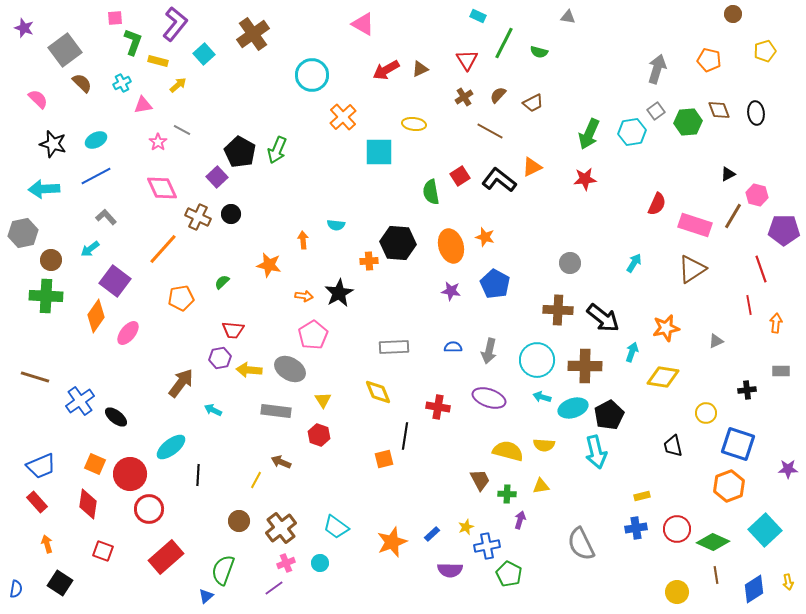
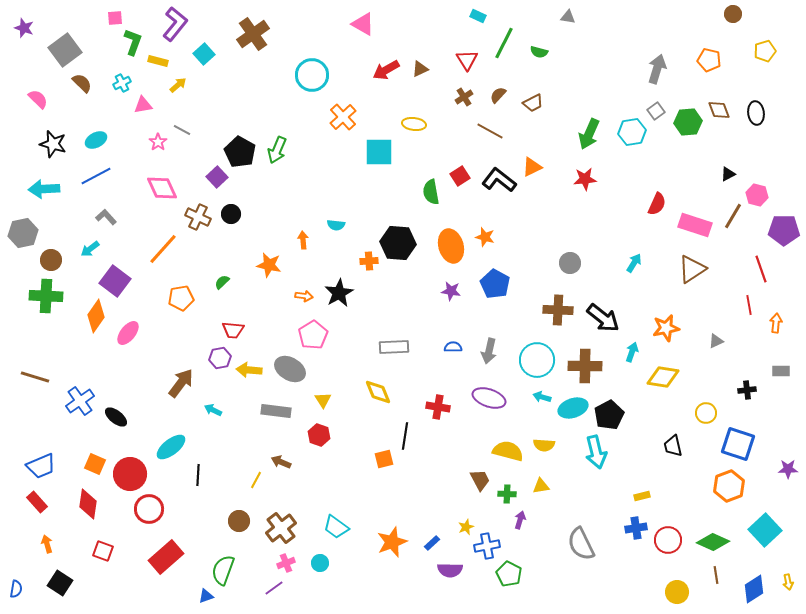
red circle at (677, 529): moved 9 px left, 11 px down
blue rectangle at (432, 534): moved 9 px down
blue triangle at (206, 596): rotated 21 degrees clockwise
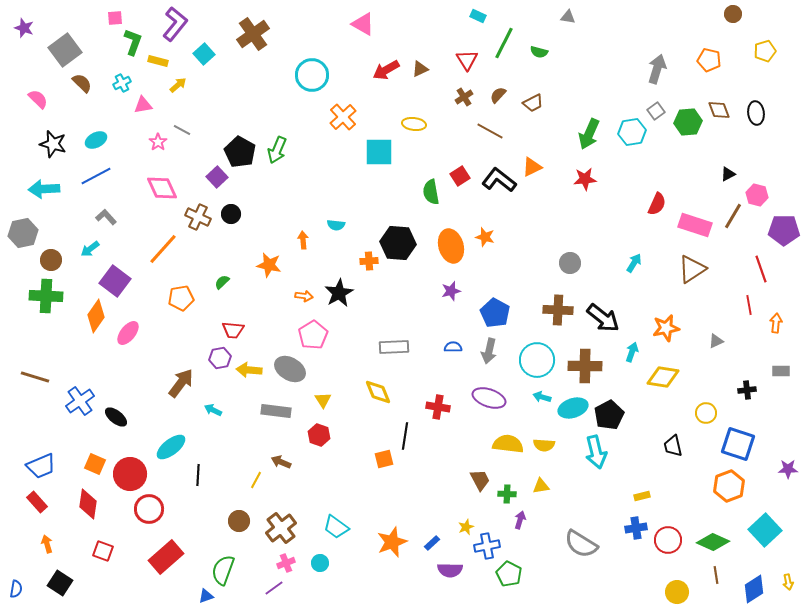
blue pentagon at (495, 284): moved 29 px down
purple star at (451, 291): rotated 24 degrees counterclockwise
yellow semicircle at (508, 451): moved 7 px up; rotated 8 degrees counterclockwise
gray semicircle at (581, 544): rotated 32 degrees counterclockwise
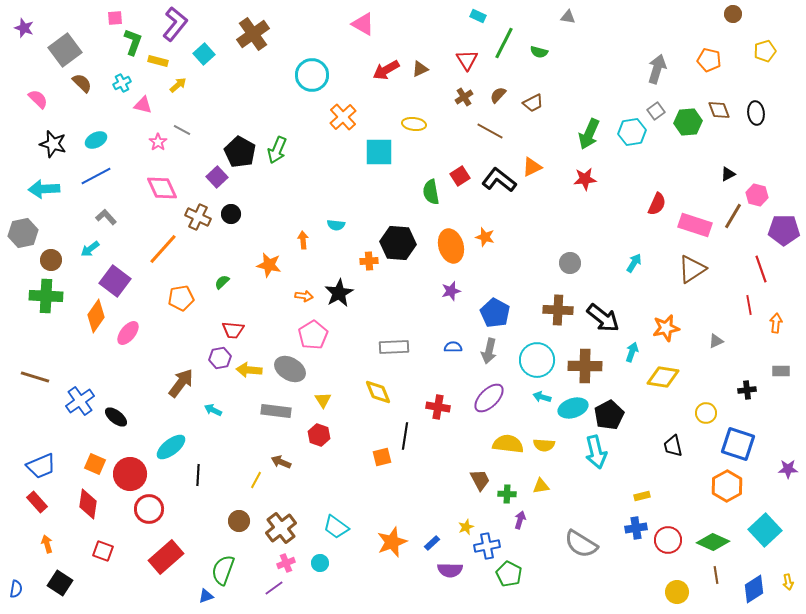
pink triangle at (143, 105): rotated 24 degrees clockwise
purple ellipse at (489, 398): rotated 64 degrees counterclockwise
orange square at (384, 459): moved 2 px left, 2 px up
orange hexagon at (729, 486): moved 2 px left; rotated 8 degrees counterclockwise
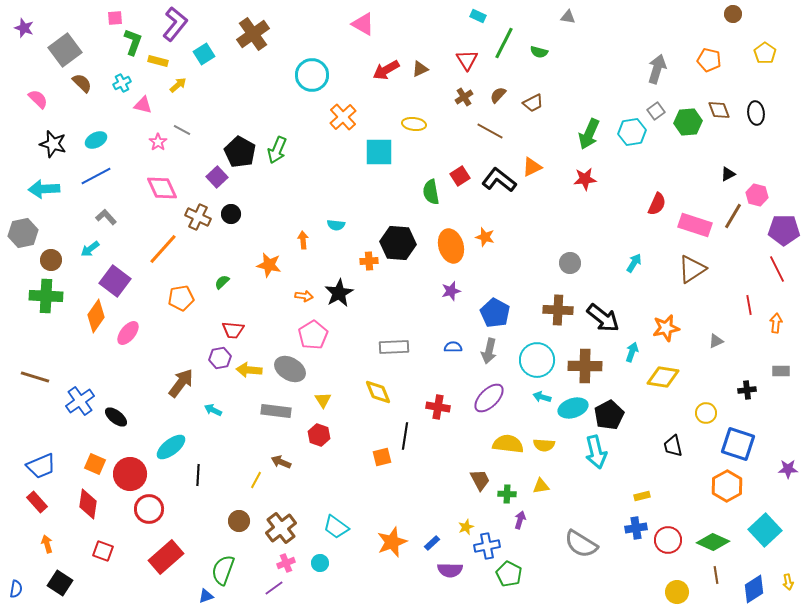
yellow pentagon at (765, 51): moved 2 px down; rotated 20 degrees counterclockwise
cyan square at (204, 54): rotated 10 degrees clockwise
red line at (761, 269): moved 16 px right; rotated 8 degrees counterclockwise
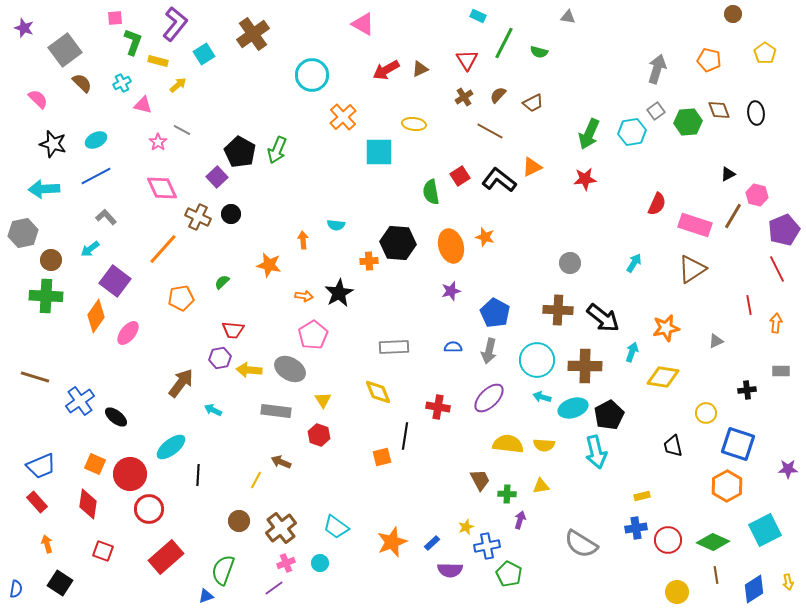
purple pentagon at (784, 230): rotated 24 degrees counterclockwise
cyan square at (765, 530): rotated 16 degrees clockwise
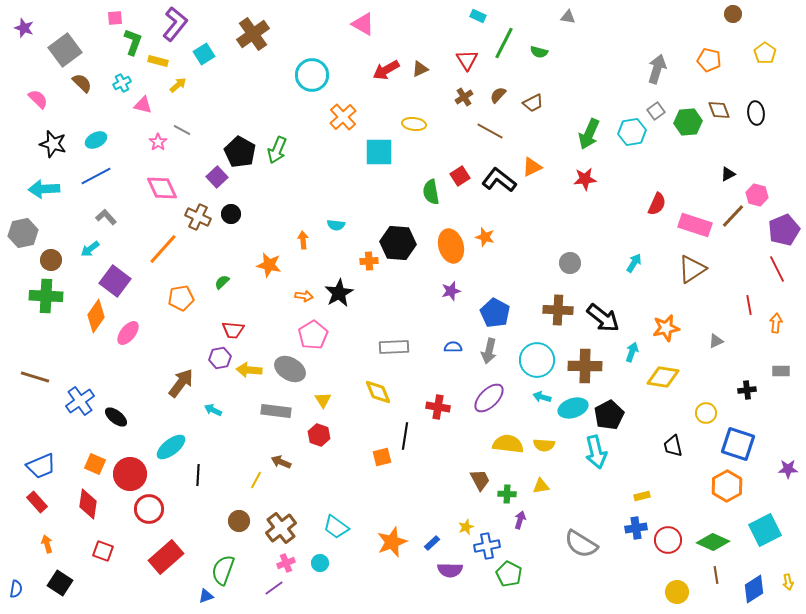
brown line at (733, 216): rotated 12 degrees clockwise
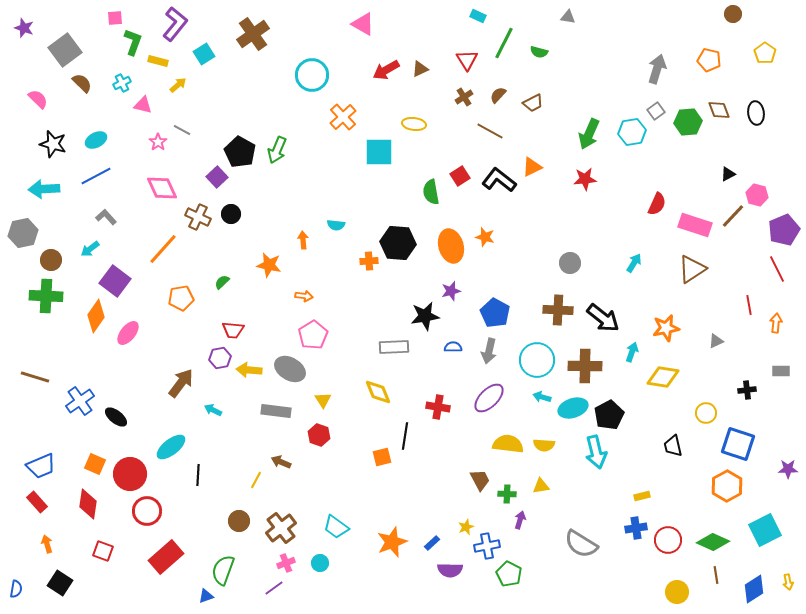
black star at (339, 293): moved 86 px right, 23 px down; rotated 20 degrees clockwise
red circle at (149, 509): moved 2 px left, 2 px down
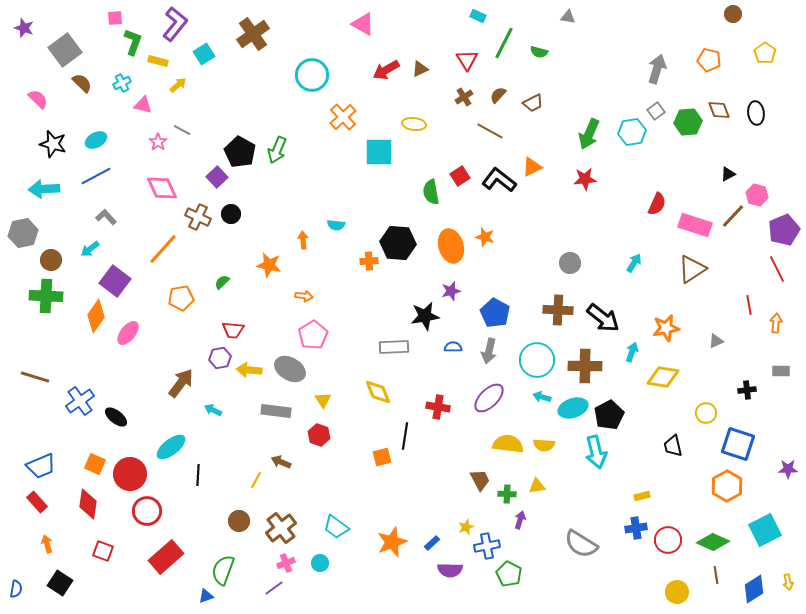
yellow triangle at (541, 486): moved 4 px left
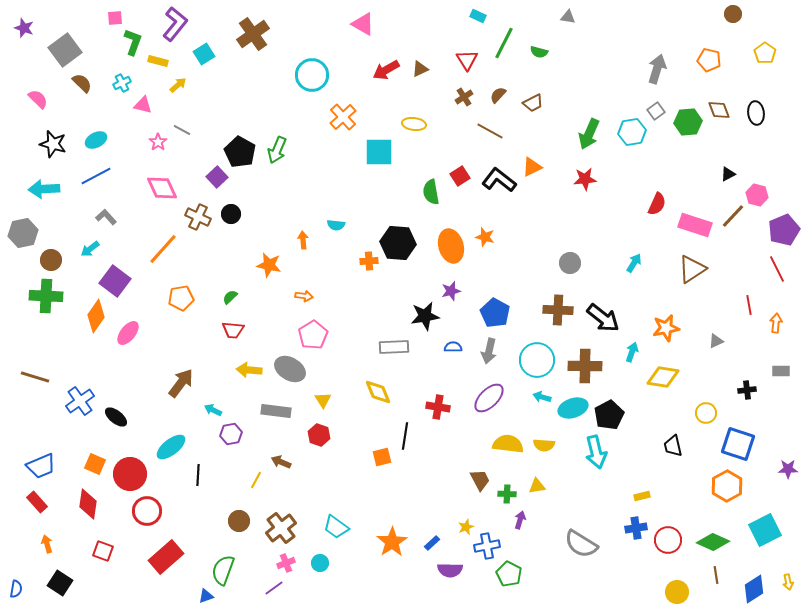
green semicircle at (222, 282): moved 8 px right, 15 px down
purple hexagon at (220, 358): moved 11 px right, 76 px down
orange star at (392, 542): rotated 12 degrees counterclockwise
